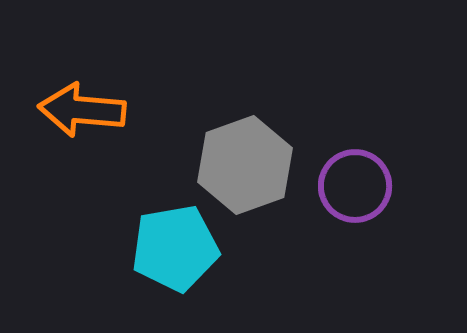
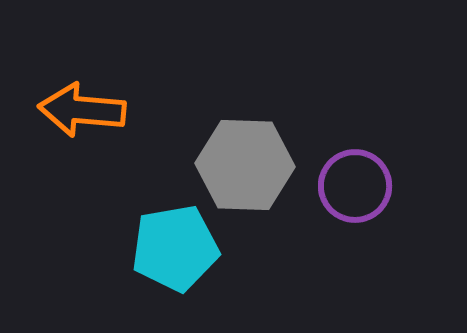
gray hexagon: rotated 22 degrees clockwise
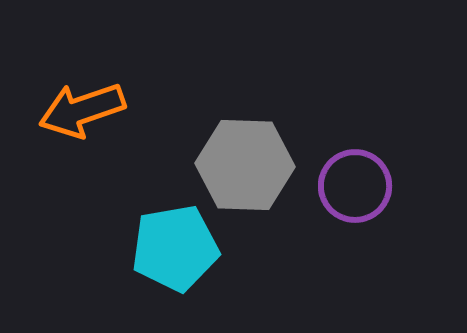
orange arrow: rotated 24 degrees counterclockwise
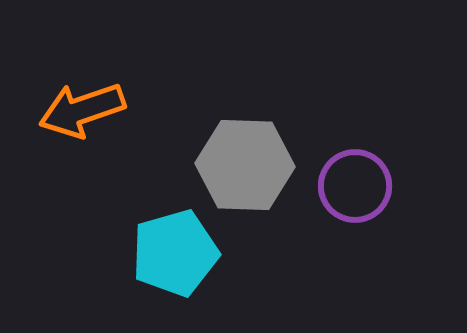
cyan pentagon: moved 5 px down; rotated 6 degrees counterclockwise
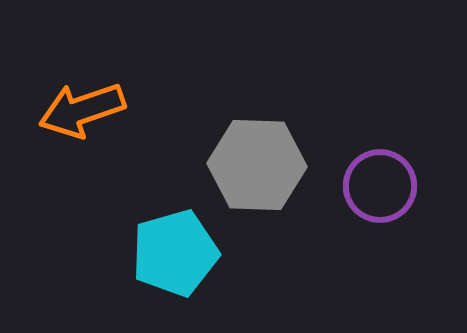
gray hexagon: moved 12 px right
purple circle: moved 25 px right
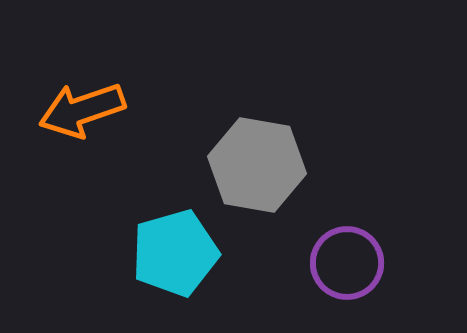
gray hexagon: rotated 8 degrees clockwise
purple circle: moved 33 px left, 77 px down
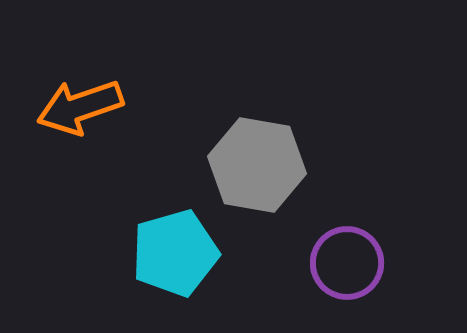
orange arrow: moved 2 px left, 3 px up
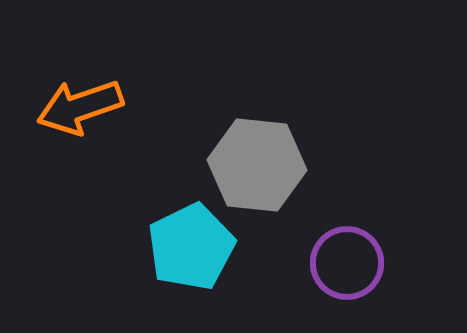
gray hexagon: rotated 4 degrees counterclockwise
cyan pentagon: moved 16 px right, 6 px up; rotated 10 degrees counterclockwise
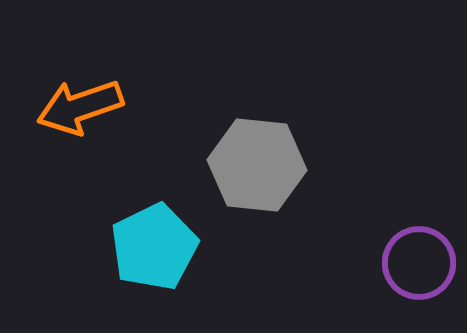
cyan pentagon: moved 37 px left
purple circle: moved 72 px right
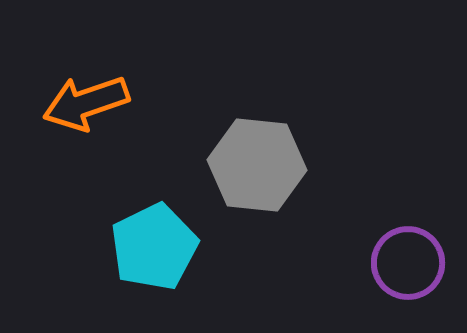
orange arrow: moved 6 px right, 4 px up
purple circle: moved 11 px left
